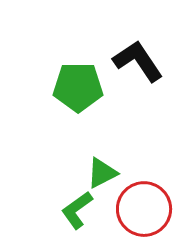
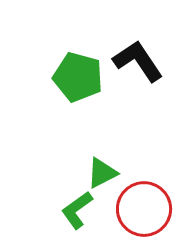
green pentagon: moved 10 px up; rotated 15 degrees clockwise
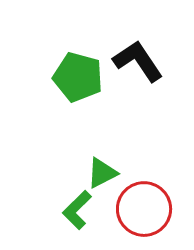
green L-shape: rotated 9 degrees counterclockwise
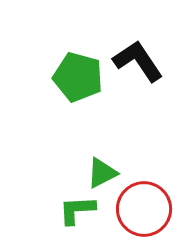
green L-shape: rotated 42 degrees clockwise
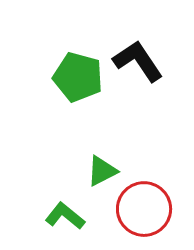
green triangle: moved 2 px up
green L-shape: moved 12 px left, 6 px down; rotated 42 degrees clockwise
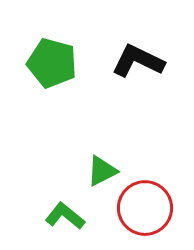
black L-shape: rotated 30 degrees counterclockwise
green pentagon: moved 26 px left, 14 px up
red circle: moved 1 px right, 1 px up
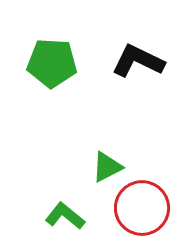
green pentagon: rotated 12 degrees counterclockwise
green triangle: moved 5 px right, 4 px up
red circle: moved 3 px left
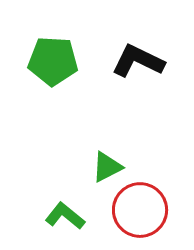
green pentagon: moved 1 px right, 2 px up
red circle: moved 2 px left, 2 px down
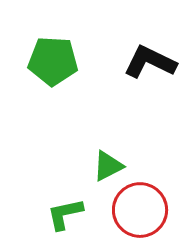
black L-shape: moved 12 px right, 1 px down
green triangle: moved 1 px right, 1 px up
green L-shape: moved 2 px up; rotated 51 degrees counterclockwise
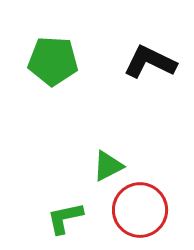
green L-shape: moved 4 px down
